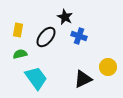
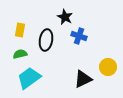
yellow rectangle: moved 2 px right
black ellipse: moved 3 px down; rotated 30 degrees counterclockwise
cyan trapezoid: moved 7 px left; rotated 90 degrees counterclockwise
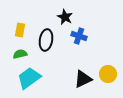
yellow circle: moved 7 px down
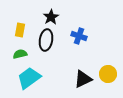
black star: moved 14 px left; rotated 14 degrees clockwise
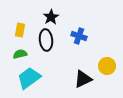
black ellipse: rotated 15 degrees counterclockwise
yellow circle: moved 1 px left, 8 px up
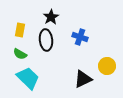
blue cross: moved 1 px right, 1 px down
green semicircle: rotated 136 degrees counterclockwise
cyan trapezoid: moved 1 px left; rotated 80 degrees clockwise
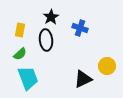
blue cross: moved 9 px up
green semicircle: rotated 72 degrees counterclockwise
cyan trapezoid: rotated 25 degrees clockwise
